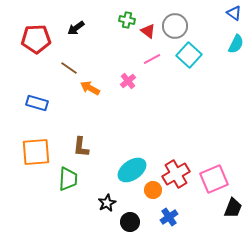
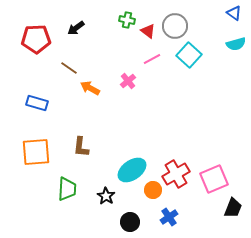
cyan semicircle: rotated 48 degrees clockwise
green trapezoid: moved 1 px left, 10 px down
black star: moved 1 px left, 7 px up; rotated 12 degrees counterclockwise
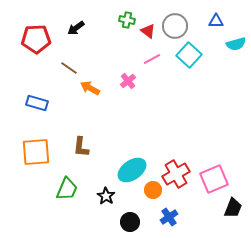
blue triangle: moved 18 px left, 8 px down; rotated 35 degrees counterclockwise
green trapezoid: rotated 20 degrees clockwise
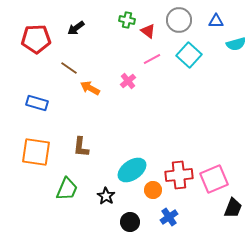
gray circle: moved 4 px right, 6 px up
orange square: rotated 12 degrees clockwise
red cross: moved 3 px right, 1 px down; rotated 24 degrees clockwise
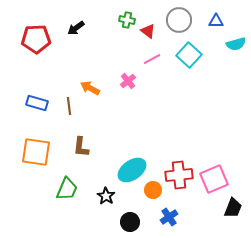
brown line: moved 38 px down; rotated 48 degrees clockwise
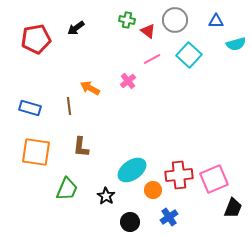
gray circle: moved 4 px left
red pentagon: rotated 8 degrees counterclockwise
blue rectangle: moved 7 px left, 5 px down
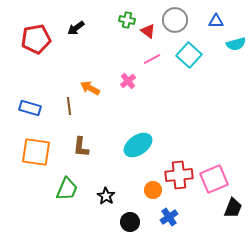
cyan ellipse: moved 6 px right, 25 px up
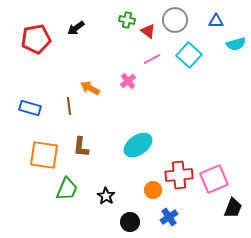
orange square: moved 8 px right, 3 px down
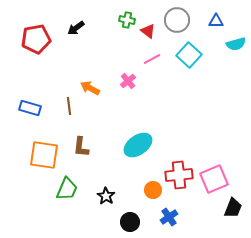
gray circle: moved 2 px right
